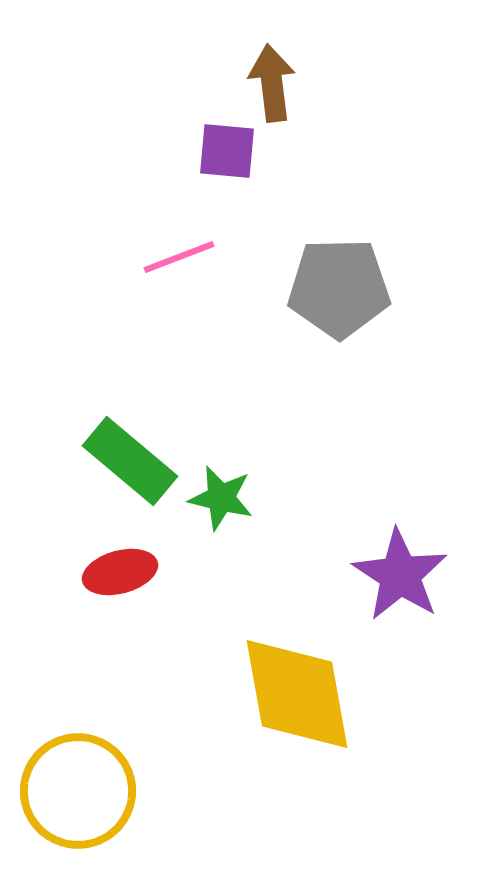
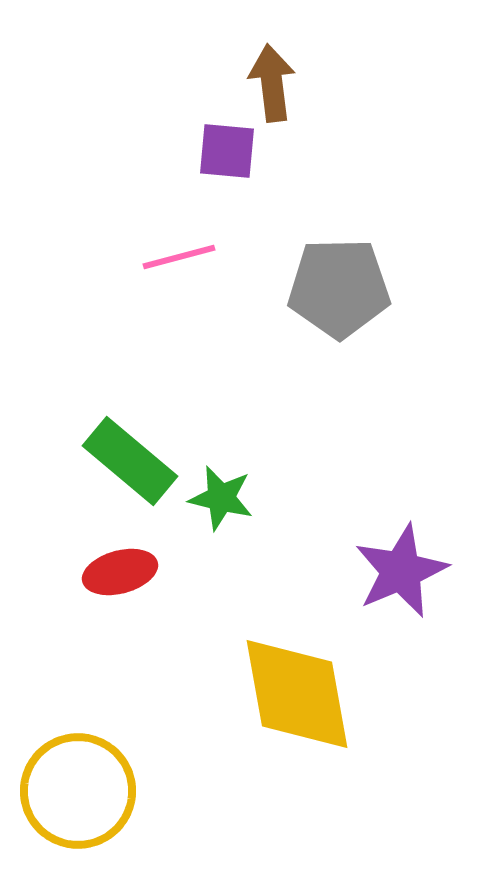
pink line: rotated 6 degrees clockwise
purple star: moved 1 px right, 4 px up; rotated 16 degrees clockwise
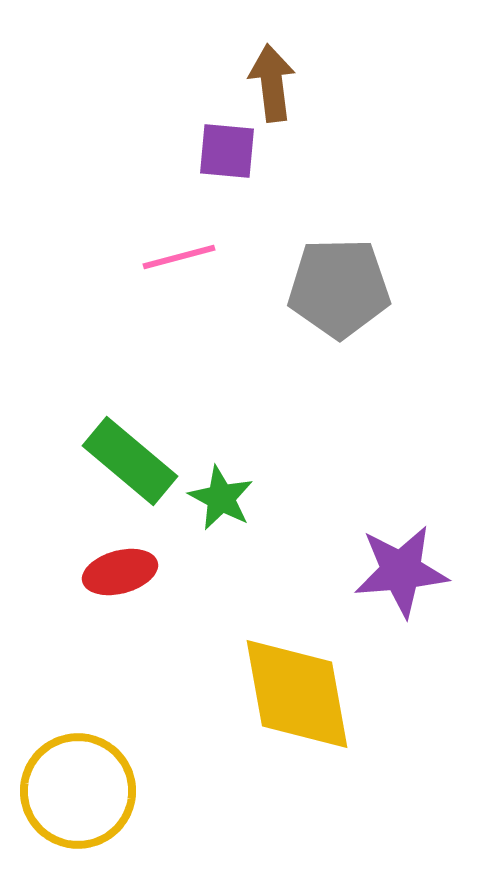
green star: rotated 14 degrees clockwise
purple star: rotated 18 degrees clockwise
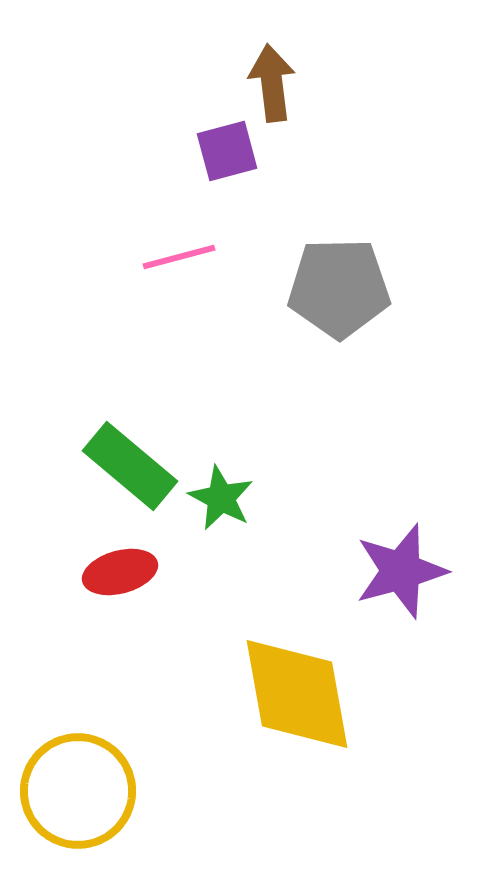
purple square: rotated 20 degrees counterclockwise
green rectangle: moved 5 px down
purple star: rotated 10 degrees counterclockwise
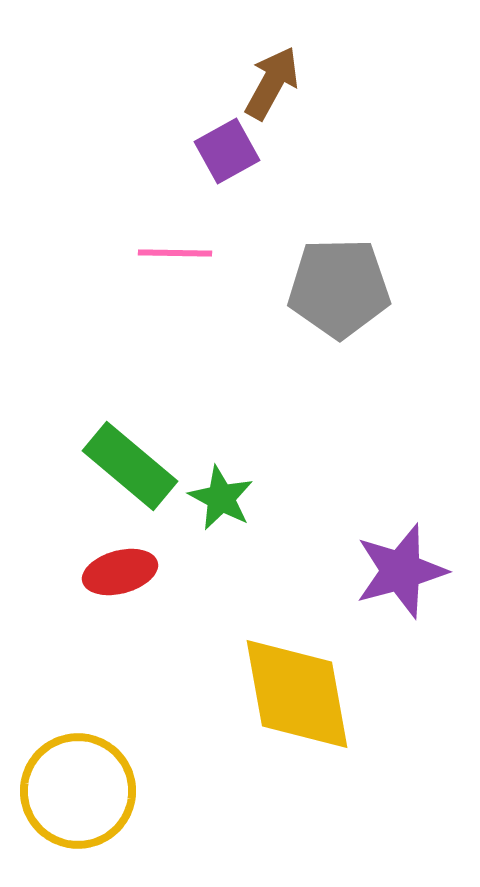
brown arrow: rotated 36 degrees clockwise
purple square: rotated 14 degrees counterclockwise
pink line: moved 4 px left, 4 px up; rotated 16 degrees clockwise
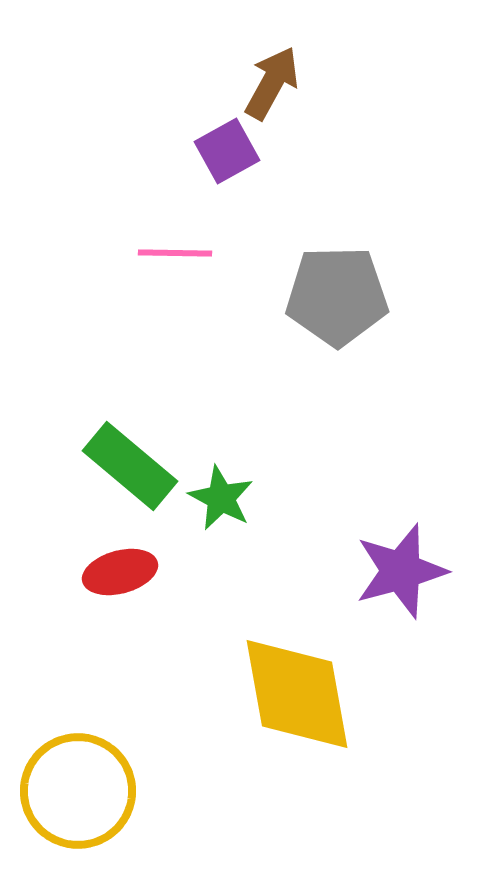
gray pentagon: moved 2 px left, 8 px down
